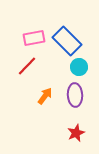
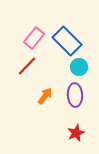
pink rectangle: rotated 40 degrees counterclockwise
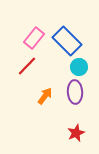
purple ellipse: moved 3 px up
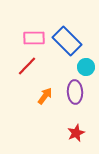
pink rectangle: rotated 50 degrees clockwise
cyan circle: moved 7 px right
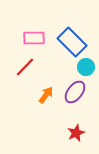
blue rectangle: moved 5 px right, 1 px down
red line: moved 2 px left, 1 px down
purple ellipse: rotated 40 degrees clockwise
orange arrow: moved 1 px right, 1 px up
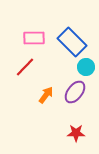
red star: rotated 24 degrees clockwise
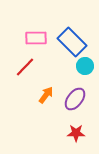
pink rectangle: moved 2 px right
cyan circle: moved 1 px left, 1 px up
purple ellipse: moved 7 px down
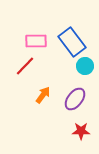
pink rectangle: moved 3 px down
blue rectangle: rotated 8 degrees clockwise
red line: moved 1 px up
orange arrow: moved 3 px left
red star: moved 5 px right, 2 px up
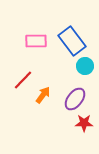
blue rectangle: moved 1 px up
red line: moved 2 px left, 14 px down
red star: moved 3 px right, 8 px up
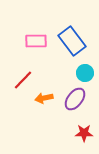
cyan circle: moved 7 px down
orange arrow: moved 1 px right, 3 px down; rotated 138 degrees counterclockwise
red star: moved 10 px down
